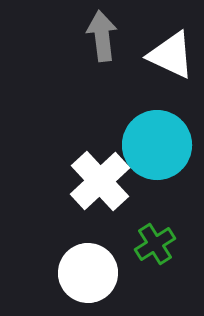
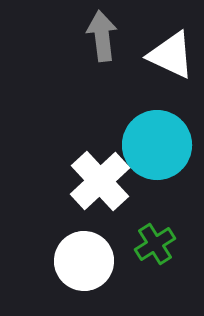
white circle: moved 4 px left, 12 px up
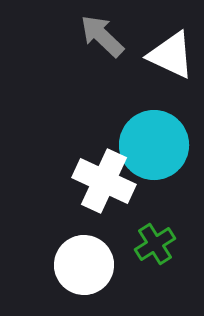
gray arrow: rotated 39 degrees counterclockwise
cyan circle: moved 3 px left
white cross: moved 4 px right; rotated 22 degrees counterclockwise
white circle: moved 4 px down
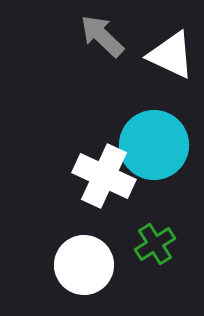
white cross: moved 5 px up
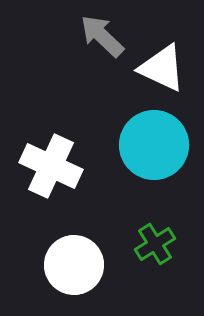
white triangle: moved 9 px left, 13 px down
white cross: moved 53 px left, 10 px up
white circle: moved 10 px left
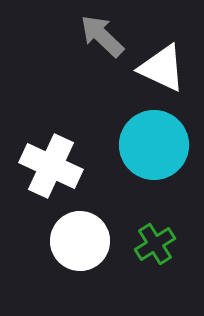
white circle: moved 6 px right, 24 px up
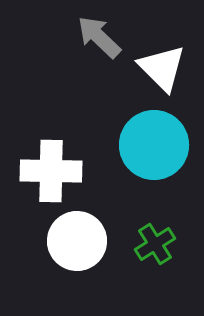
gray arrow: moved 3 px left, 1 px down
white triangle: rotated 20 degrees clockwise
white cross: moved 5 px down; rotated 24 degrees counterclockwise
white circle: moved 3 px left
